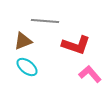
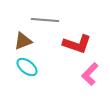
gray line: moved 1 px up
red L-shape: moved 1 px right, 1 px up
pink L-shape: rotated 95 degrees counterclockwise
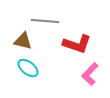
gray line: moved 1 px down
brown triangle: rotated 36 degrees clockwise
cyan ellipse: moved 1 px right, 1 px down
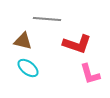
gray line: moved 2 px right, 2 px up
pink L-shape: rotated 60 degrees counterclockwise
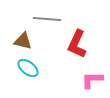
red L-shape: rotated 96 degrees clockwise
pink L-shape: moved 2 px right, 6 px down; rotated 105 degrees clockwise
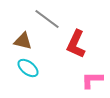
gray line: rotated 32 degrees clockwise
red L-shape: moved 1 px left
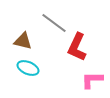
gray line: moved 7 px right, 4 px down
red L-shape: moved 1 px right, 3 px down
cyan ellipse: rotated 15 degrees counterclockwise
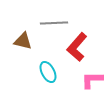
gray line: rotated 40 degrees counterclockwise
red L-shape: rotated 16 degrees clockwise
cyan ellipse: moved 20 px right, 4 px down; rotated 40 degrees clockwise
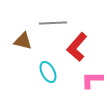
gray line: moved 1 px left
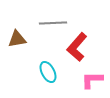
brown triangle: moved 6 px left, 2 px up; rotated 24 degrees counterclockwise
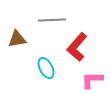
gray line: moved 1 px left, 3 px up
cyan ellipse: moved 2 px left, 4 px up
